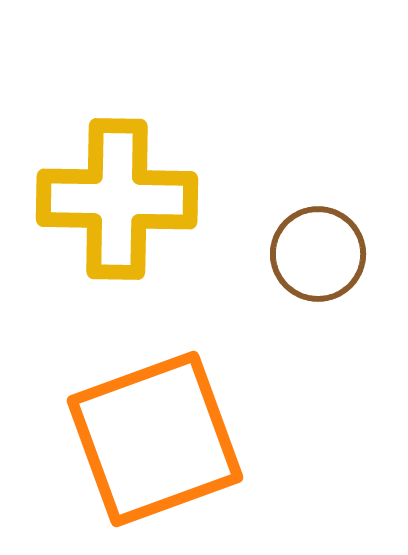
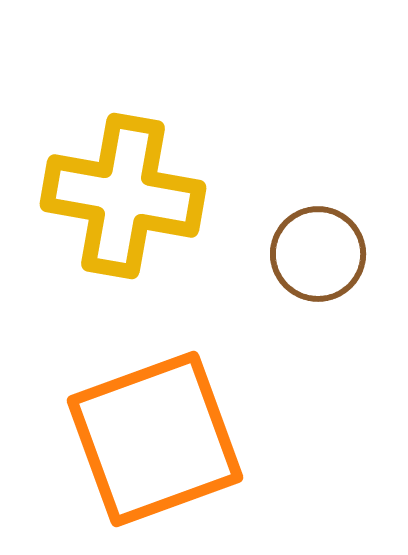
yellow cross: moved 6 px right, 3 px up; rotated 9 degrees clockwise
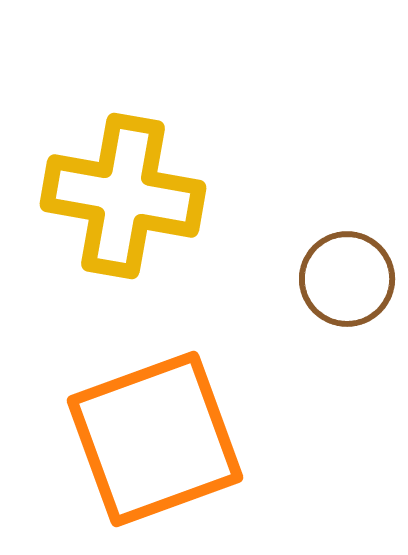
brown circle: moved 29 px right, 25 px down
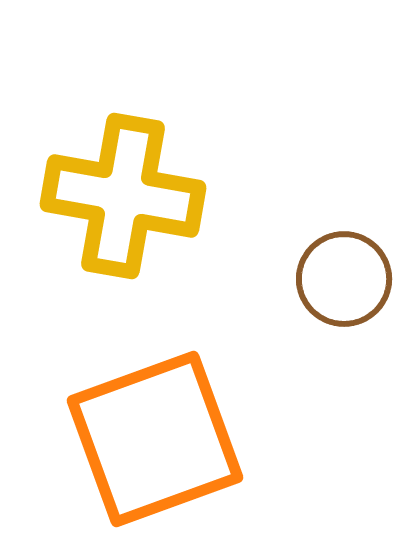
brown circle: moved 3 px left
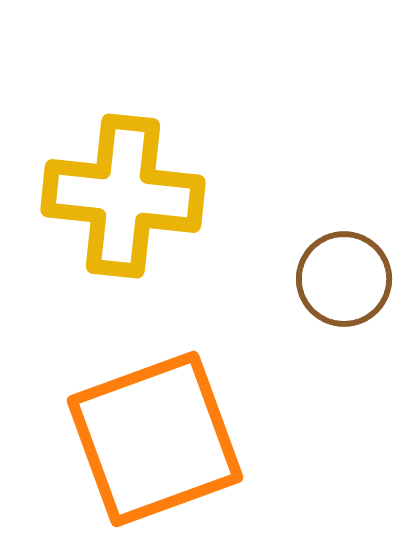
yellow cross: rotated 4 degrees counterclockwise
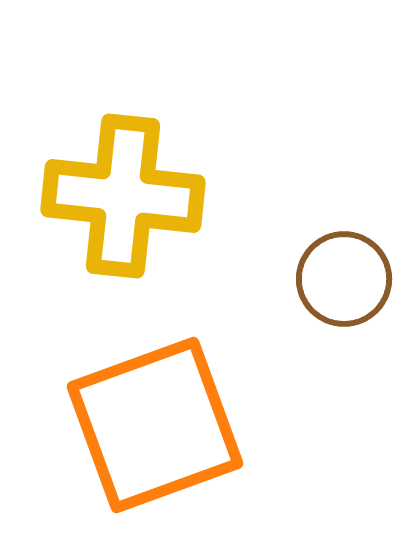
orange square: moved 14 px up
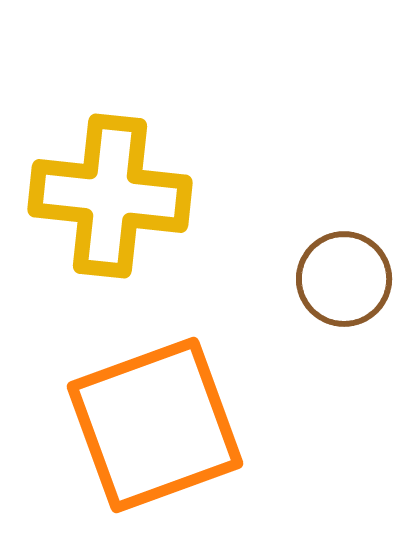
yellow cross: moved 13 px left
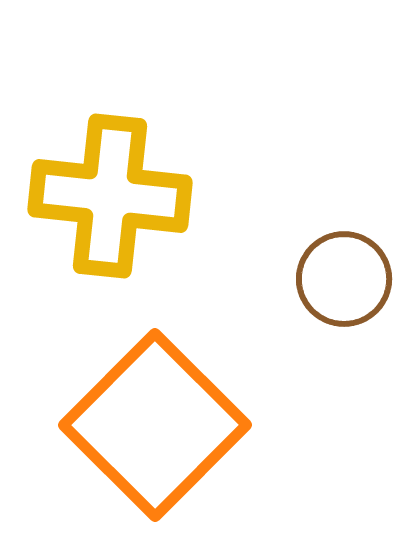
orange square: rotated 25 degrees counterclockwise
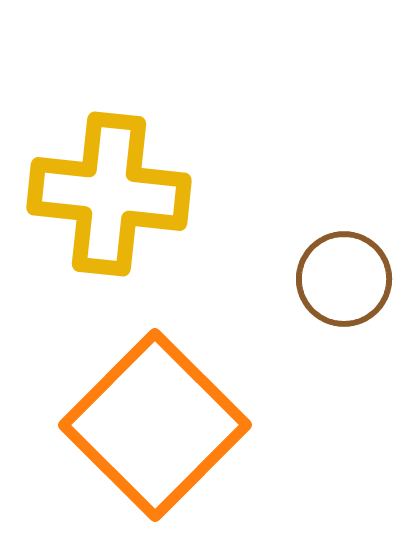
yellow cross: moved 1 px left, 2 px up
